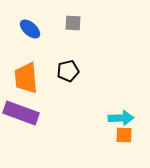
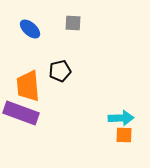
black pentagon: moved 8 px left
orange trapezoid: moved 2 px right, 8 px down
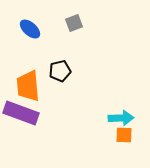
gray square: moved 1 px right; rotated 24 degrees counterclockwise
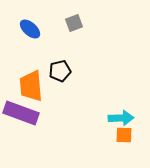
orange trapezoid: moved 3 px right
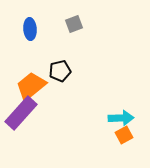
gray square: moved 1 px down
blue ellipse: rotated 45 degrees clockwise
orange trapezoid: rotated 56 degrees clockwise
purple rectangle: rotated 68 degrees counterclockwise
orange square: rotated 30 degrees counterclockwise
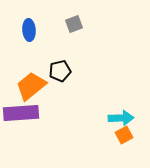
blue ellipse: moved 1 px left, 1 px down
purple rectangle: rotated 44 degrees clockwise
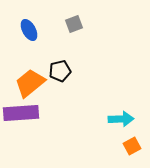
blue ellipse: rotated 25 degrees counterclockwise
orange trapezoid: moved 1 px left, 3 px up
cyan arrow: moved 1 px down
orange square: moved 8 px right, 11 px down
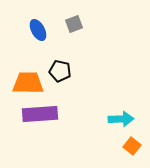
blue ellipse: moved 9 px right
black pentagon: rotated 25 degrees clockwise
orange trapezoid: moved 2 px left; rotated 40 degrees clockwise
purple rectangle: moved 19 px right, 1 px down
orange square: rotated 24 degrees counterclockwise
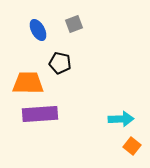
black pentagon: moved 8 px up
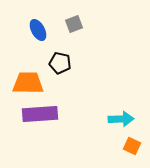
orange square: rotated 12 degrees counterclockwise
